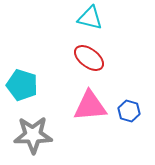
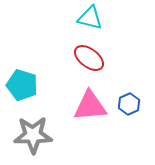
blue hexagon: moved 7 px up; rotated 20 degrees clockwise
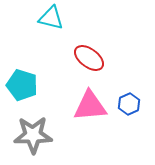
cyan triangle: moved 39 px left
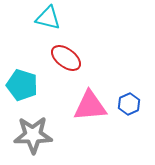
cyan triangle: moved 3 px left
red ellipse: moved 23 px left
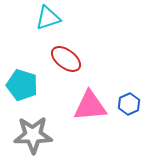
cyan triangle: rotated 32 degrees counterclockwise
red ellipse: moved 1 px down
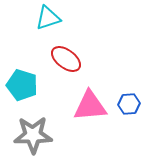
blue hexagon: rotated 20 degrees clockwise
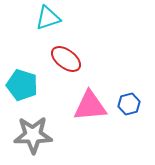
blue hexagon: rotated 10 degrees counterclockwise
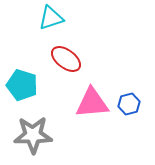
cyan triangle: moved 3 px right
pink triangle: moved 2 px right, 3 px up
